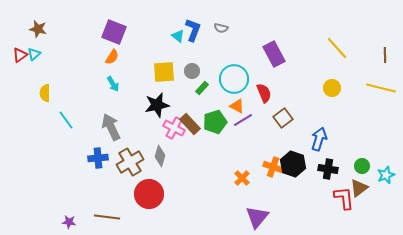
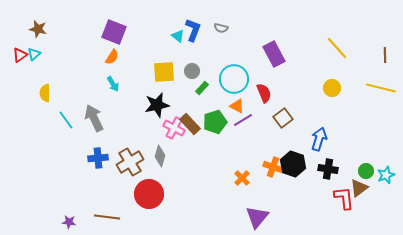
gray arrow at (111, 127): moved 17 px left, 9 px up
green circle at (362, 166): moved 4 px right, 5 px down
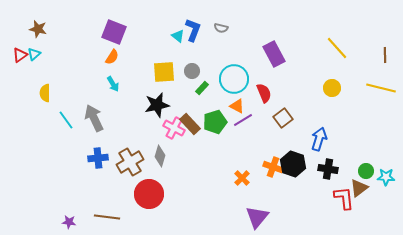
cyan star at (386, 175): moved 2 px down; rotated 24 degrees clockwise
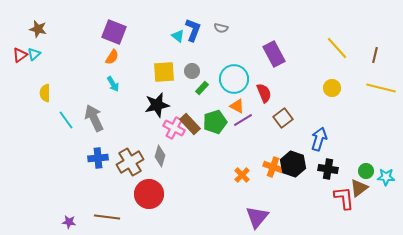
brown line at (385, 55): moved 10 px left; rotated 14 degrees clockwise
orange cross at (242, 178): moved 3 px up
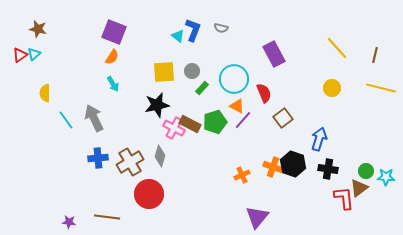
purple line at (243, 120): rotated 18 degrees counterclockwise
brown rectangle at (190, 124): rotated 20 degrees counterclockwise
orange cross at (242, 175): rotated 21 degrees clockwise
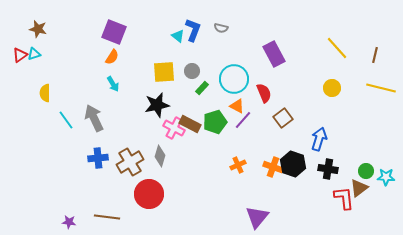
cyan triangle at (34, 54): rotated 24 degrees clockwise
orange cross at (242, 175): moved 4 px left, 10 px up
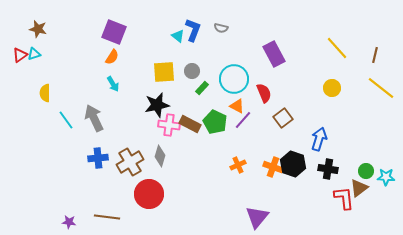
yellow line at (381, 88): rotated 24 degrees clockwise
green pentagon at (215, 122): rotated 30 degrees counterclockwise
pink cross at (174, 128): moved 5 px left, 3 px up; rotated 20 degrees counterclockwise
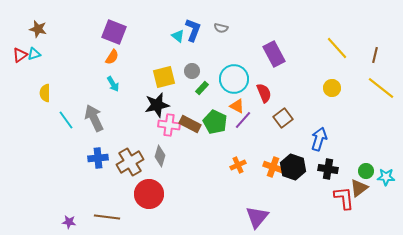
yellow square at (164, 72): moved 5 px down; rotated 10 degrees counterclockwise
black hexagon at (293, 164): moved 3 px down
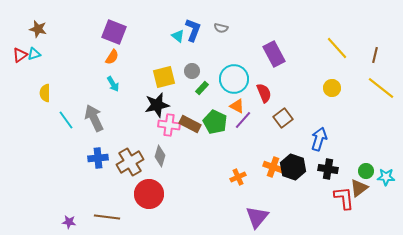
orange cross at (238, 165): moved 12 px down
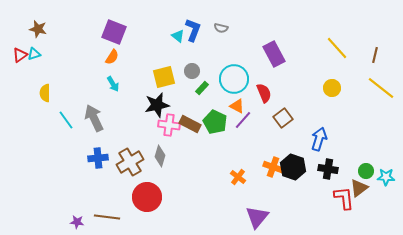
orange cross at (238, 177): rotated 28 degrees counterclockwise
red circle at (149, 194): moved 2 px left, 3 px down
purple star at (69, 222): moved 8 px right
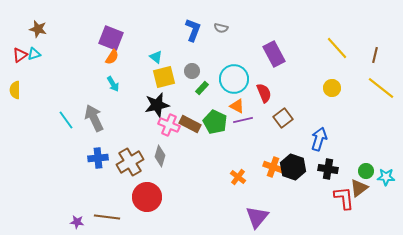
purple square at (114, 32): moved 3 px left, 6 px down
cyan triangle at (178, 36): moved 22 px left, 21 px down
yellow semicircle at (45, 93): moved 30 px left, 3 px up
purple line at (243, 120): rotated 36 degrees clockwise
pink cross at (169, 125): rotated 15 degrees clockwise
